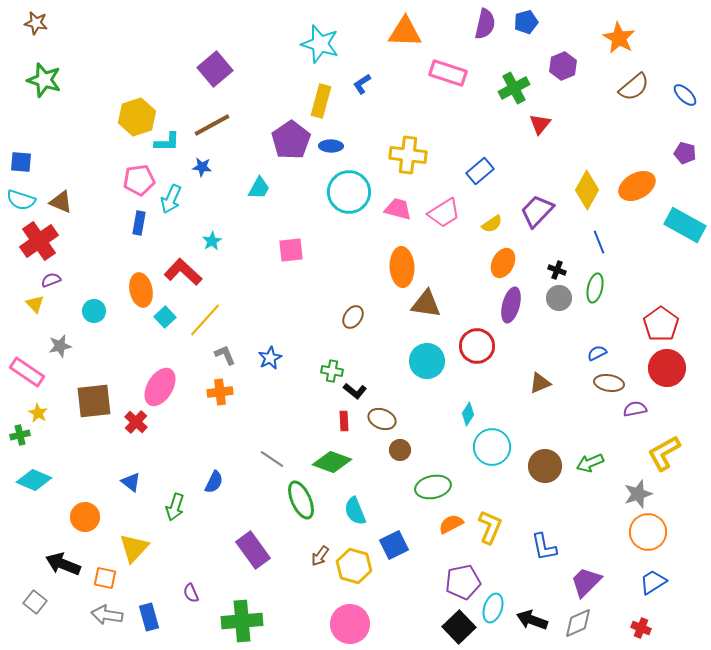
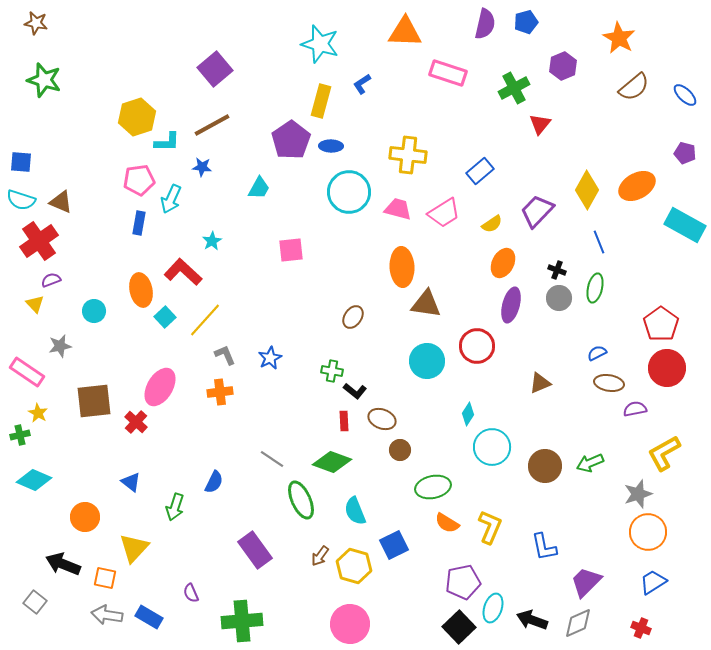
orange semicircle at (451, 524): moved 4 px left, 1 px up; rotated 120 degrees counterclockwise
purple rectangle at (253, 550): moved 2 px right
blue rectangle at (149, 617): rotated 44 degrees counterclockwise
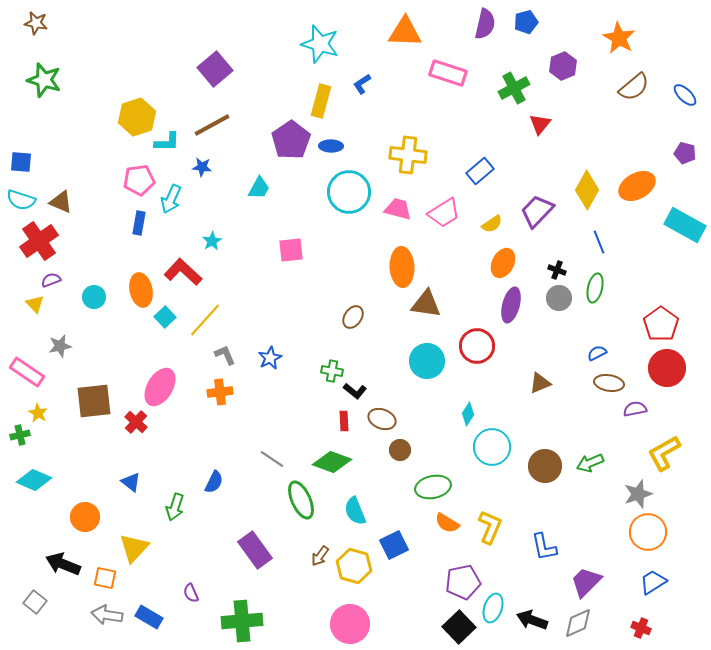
cyan circle at (94, 311): moved 14 px up
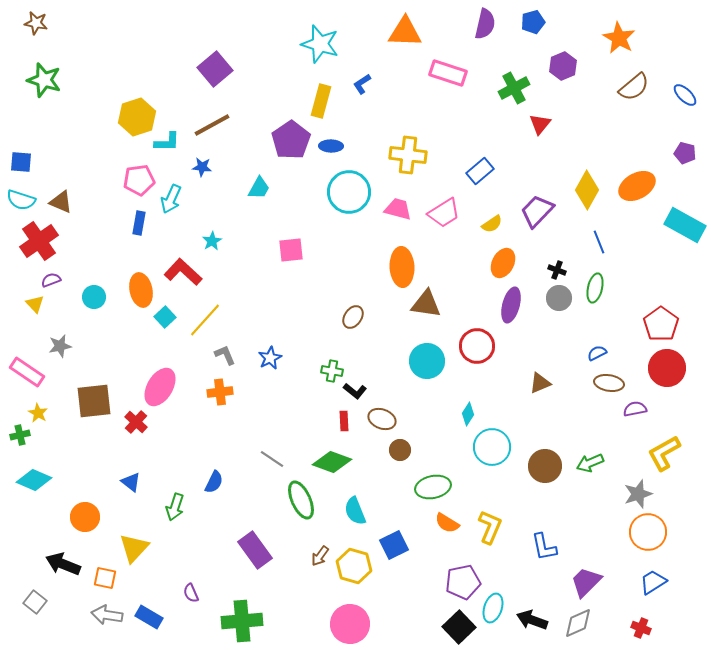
blue pentagon at (526, 22): moved 7 px right
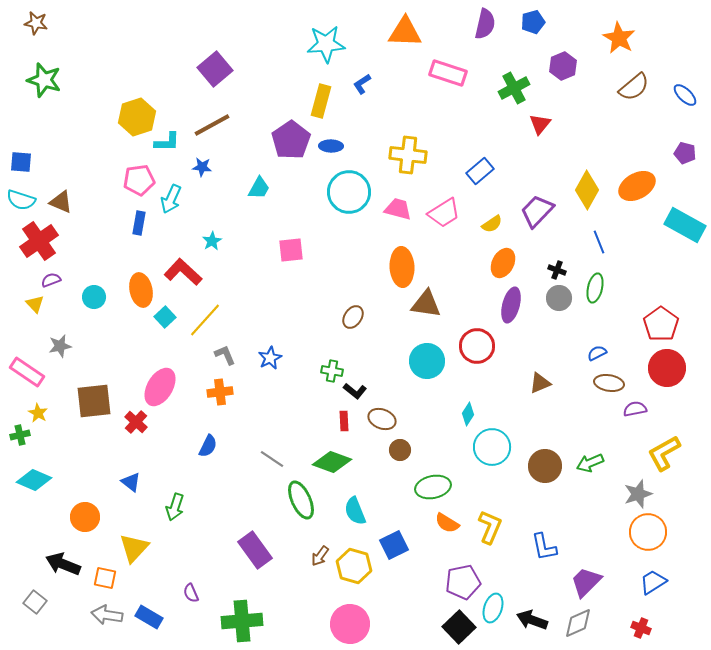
cyan star at (320, 44): moved 6 px right; rotated 21 degrees counterclockwise
blue semicircle at (214, 482): moved 6 px left, 36 px up
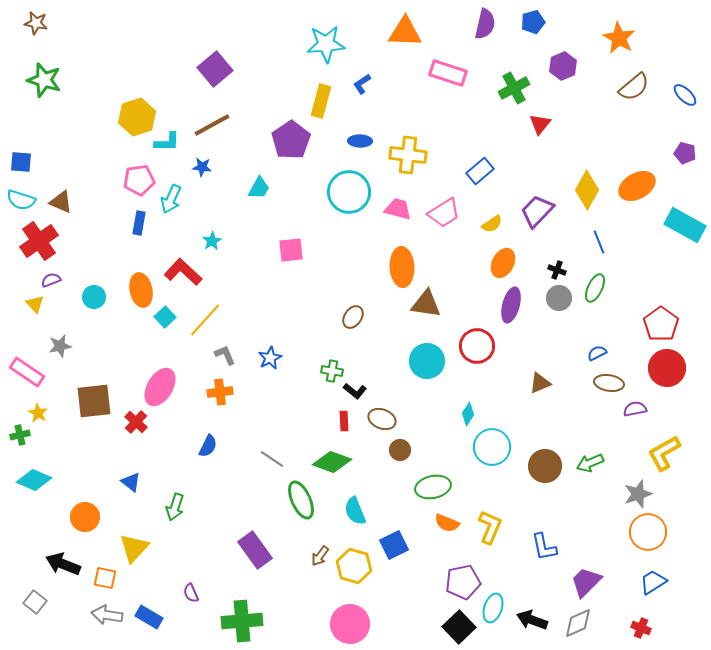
blue ellipse at (331, 146): moved 29 px right, 5 px up
green ellipse at (595, 288): rotated 12 degrees clockwise
orange semicircle at (447, 523): rotated 10 degrees counterclockwise
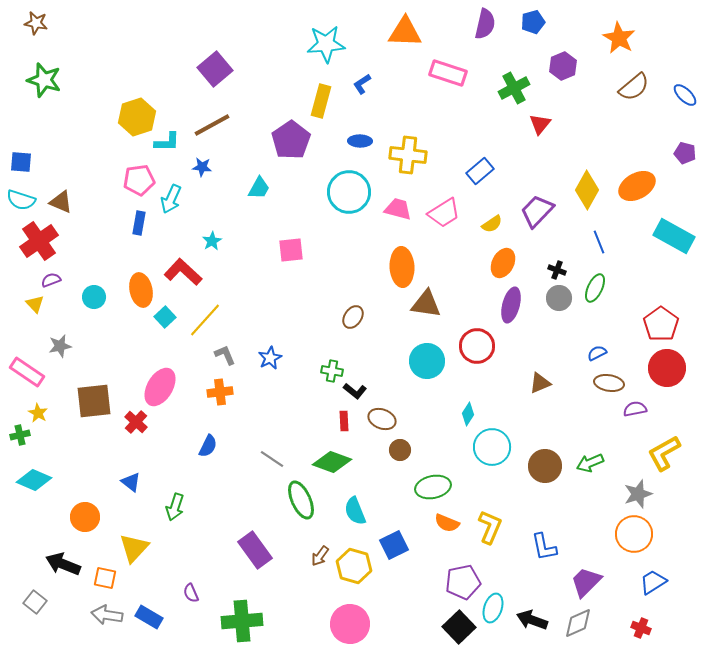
cyan rectangle at (685, 225): moved 11 px left, 11 px down
orange circle at (648, 532): moved 14 px left, 2 px down
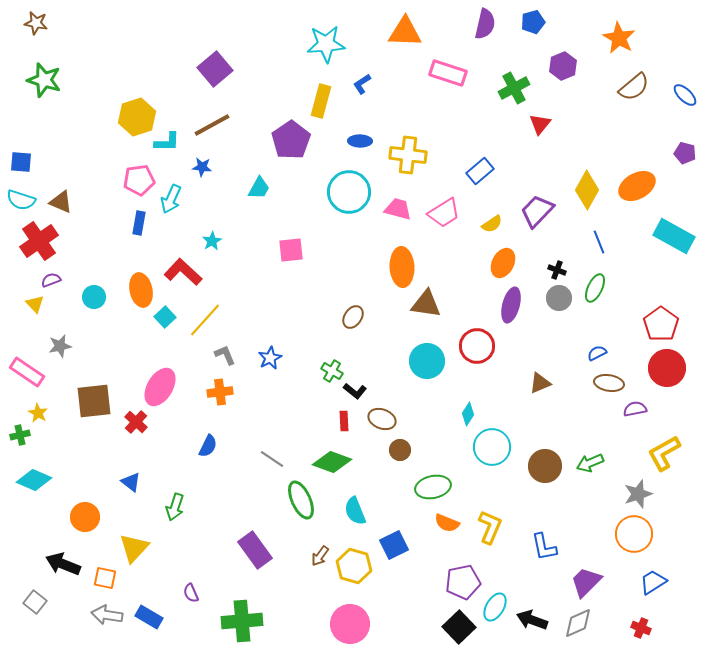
green cross at (332, 371): rotated 20 degrees clockwise
cyan ellipse at (493, 608): moved 2 px right, 1 px up; rotated 12 degrees clockwise
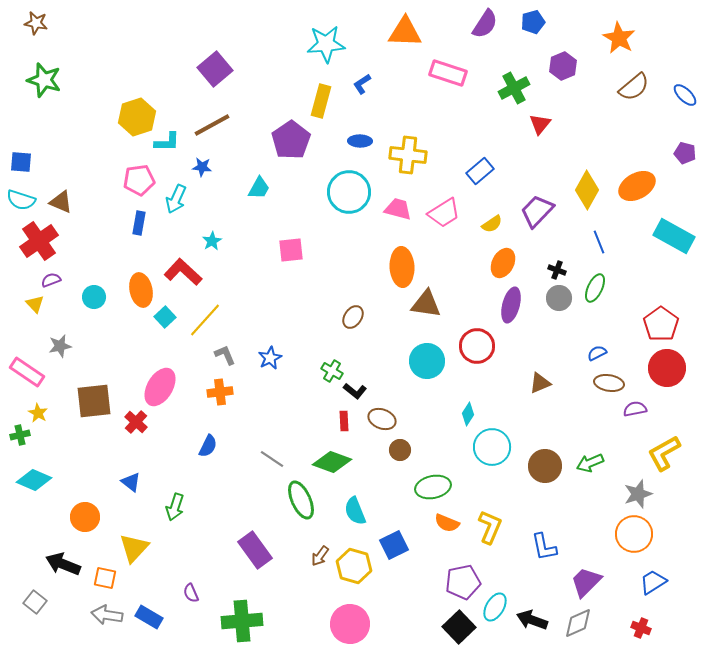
purple semicircle at (485, 24): rotated 20 degrees clockwise
cyan arrow at (171, 199): moved 5 px right
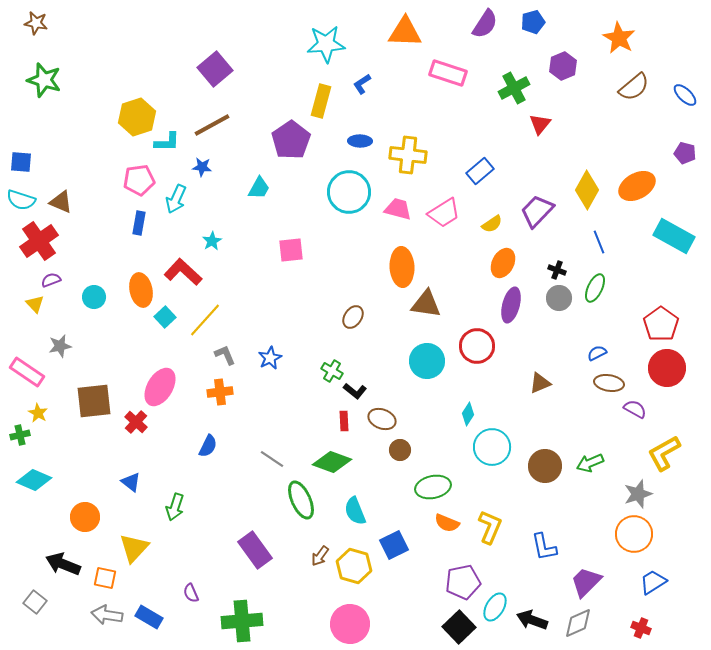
purple semicircle at (635, 409): rotated 40 degrees clockwise
